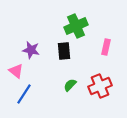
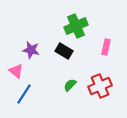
black rectangle: rotated 54 degrees counterclockwise
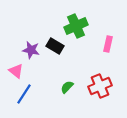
pink rectangle: moved 2 px right, 3 px up
black rectangle: moved 9 px left, 5 px up
green semicircle: moved 3 px left, 2 px down
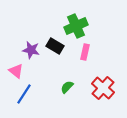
pink rectangle: moved 23 px left, 8 px down
red cross: moved 3 px right, 2 px down; rotated 25 degrees counterclockwise
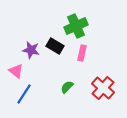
pink rectangle: moved 3 px left, 1 px down
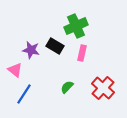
pink triangle: moved 1 px left, 1 px up
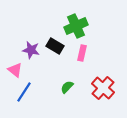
blue line: moved 2 px up
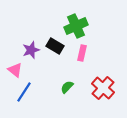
purple star: rotated 30 degrees counterclockwise
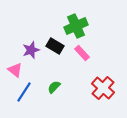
pink rectangle: rotated 56 degrees counterclockwise
green semicircle: moved 13 px left
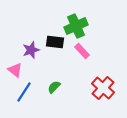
black rectangle: moved 4 px up; rotated 24 degrees counterclockwise
pink rectangle: moved 2 px up
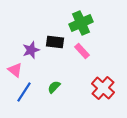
green cross: moved 5 px right, 3 px up
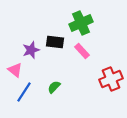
red cross: moved 8 px right, 9 px up; rotated 25 degrees clockwise
